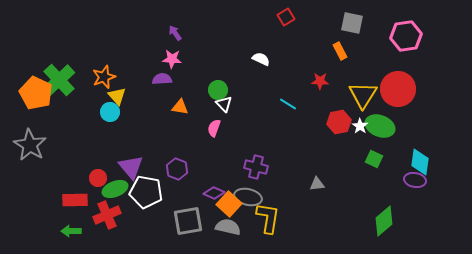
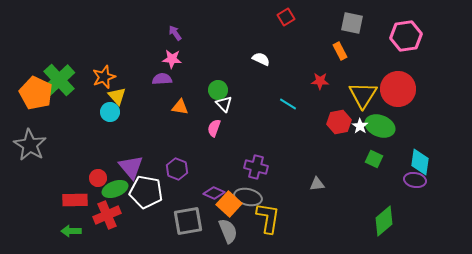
gray semicircle at (228, 227): moved 4 px down; rotated 55 degrees clockwise
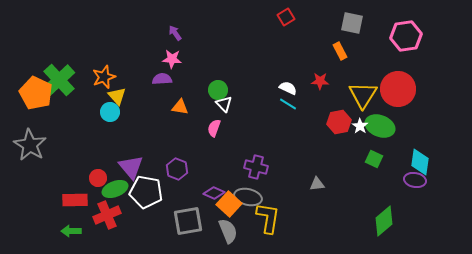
white semicircle at (261, 59): moved 27 px right, 29 px down
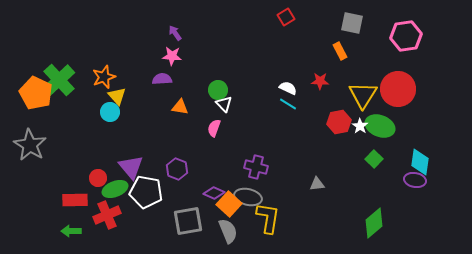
pink star at (172, 59): moved 3 px up
green square at (374, 159): rotated 18 degrees clockwise
green diamond at (384, 221): moved 10 px left, 2 px down
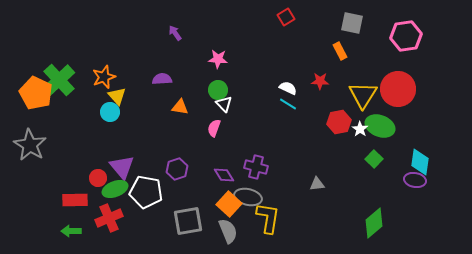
pink star at (172, 56): moved 46 px right, 3 px down
white star at (360, 126): moved 3 px down
purple triangle at (131, 167): moved 9 px left
purple hexagon at (177, 169): rotated 20 degrees clockwise
purple diamond at (214, 193): moved 10 px right, 18 px up; rotated 35 degrees clockwise
red cross at (107, 215): moved 2 px right, 3 px down
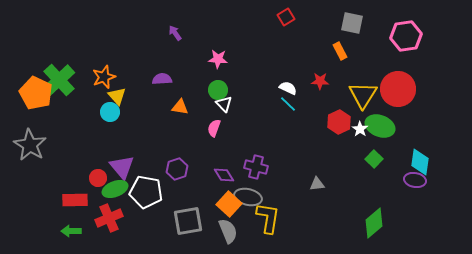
cyan line at (288, 104): rotated 12 degrees clockwise
red hexagon at (339, 122): rotated 15 degrees counterclockwise
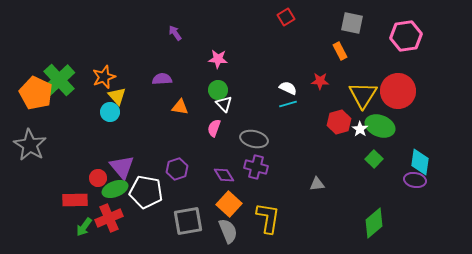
red circle at (398, 89): moved 2 px down
cyan line at (288, 104): rotated 60 degrees counterclockwise
red hexagon at (339, 122): rotated 10 degrees clockwise
gray ellipse at (248, 197): moved 6 px right, 58 px up
green arrow at (71, 231): moved 13 px right, 4 px up; rotated 54 degrees counterclockwise
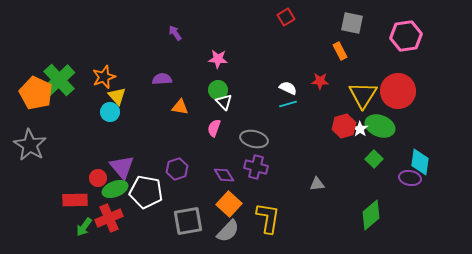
white triangle at (224, 104): moved 2 px up
red hexagon at (339, 122): moved 5 px right, 4 px down
purple ellipse at (415, 180): moved 5 px left, 2 px up
green diamond at (374, 223): moved 3 px left, 8 px up
gray semicircle at (228, 231): rotated 65 degrees clockwise
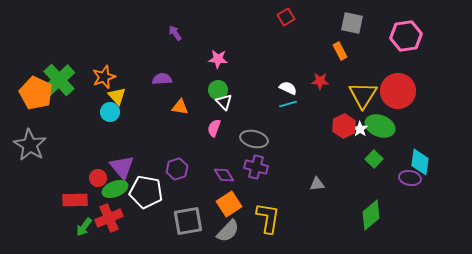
red hexagon at (344, 126): rotated 10 degrees counterclockwise
orange square at (229, 204): rotated 15 degrees clockwise
